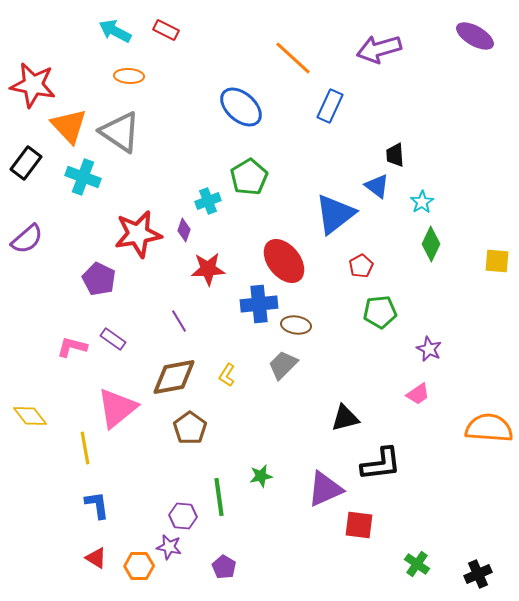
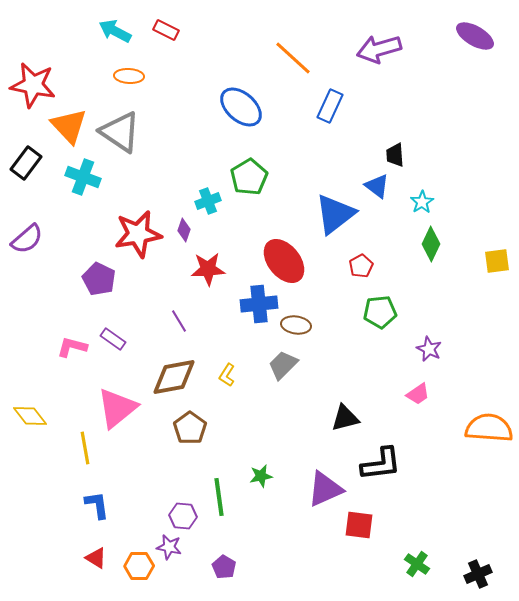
yellow square at (497, 261): rotated 12 degrees counterclockwise
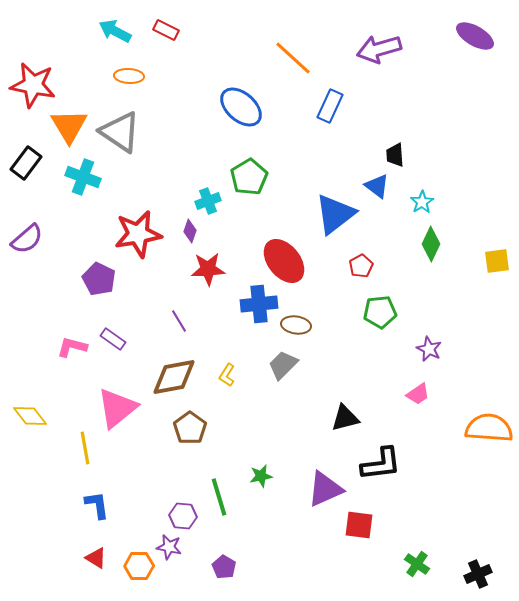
orange triangle at (69, 126): rotated 12 degrees clockwise
purple diamond at (184, 230): moved 6 px right, 1 px down
green line at (219, 497): rotated 9 degrees counterclockwise
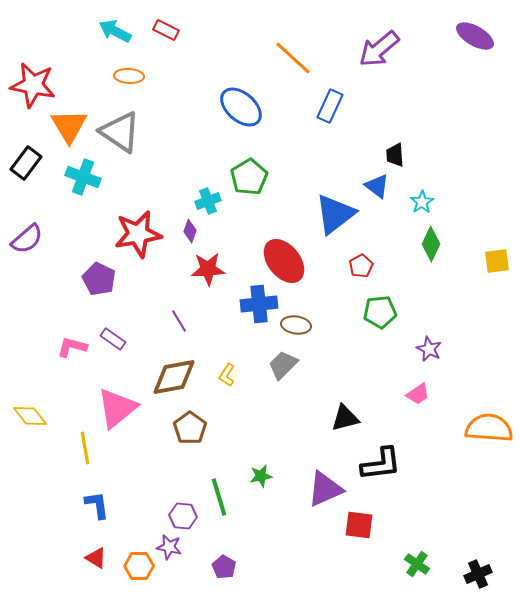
purple arrow at (379, 49): rotated 24 degrees counterclockwise
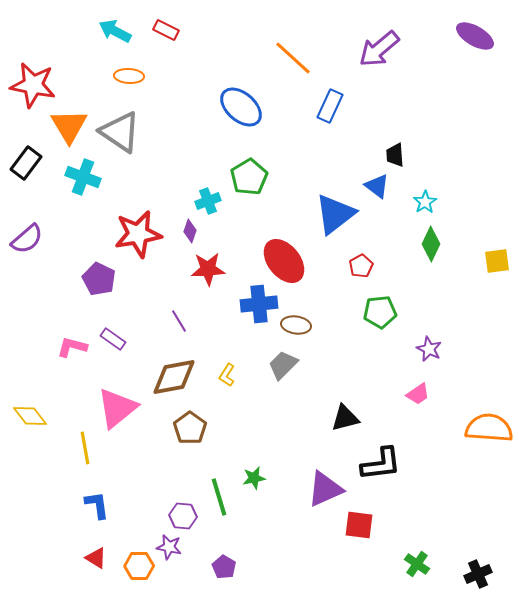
cyan star at (422, 202): moved 3 px right
green star at (261, 476): moved 7 px left, 2 px down
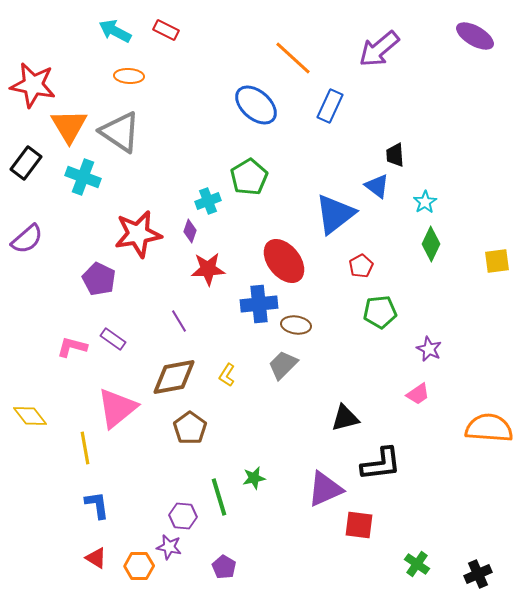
blue ellipse at (241, 107): moved 15 px right, 2 px up
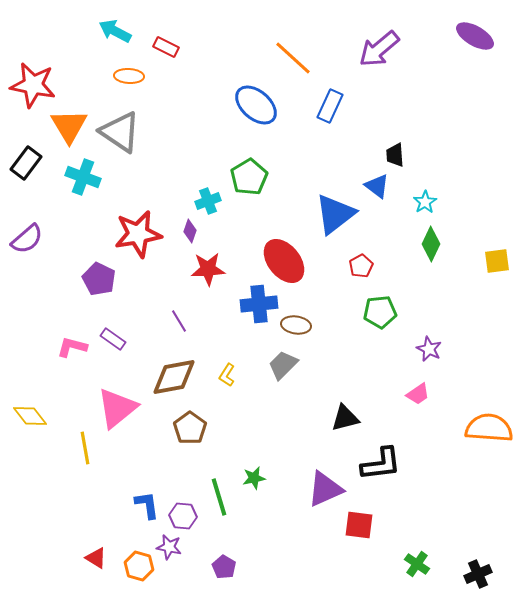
red rectangle at (166, 30): moved 17 px down
blue L-shape at (97, 505): moved 50 px right
orange hexagon at (139, 566): rotated 16 degrees clockwise
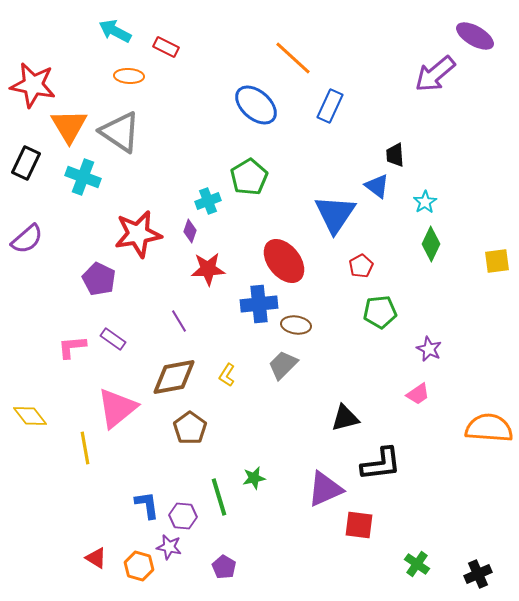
purple arrow at (379, 49): moved 56 px right, 25 px down
black rectangle at (26, 163): rotated 12 degrees counterclockwise
blue triangle at (335, 214): rotated 18 degrees counterclockwise
pink L-shape at (72, 347): rotated 20 degrees counterclockwise
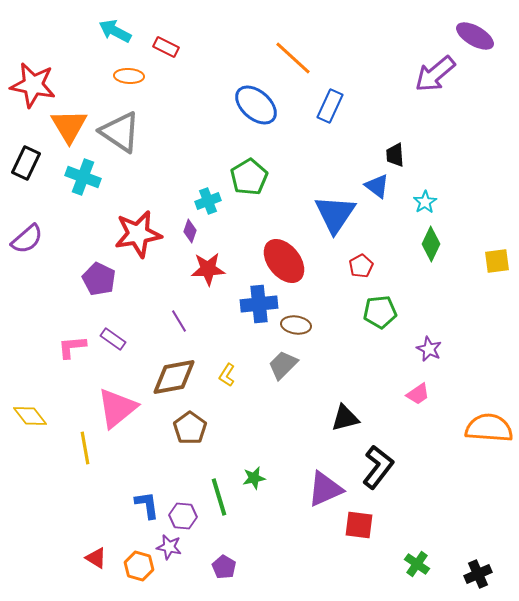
black L-shape at (381, 464): moved 3 px left, 3 px down; rotated 45 degrees counterclockwise
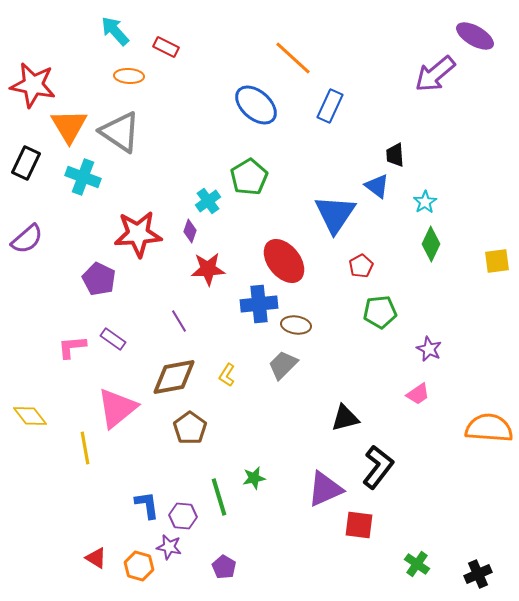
cyan arrow at (115, 31): rotated 20 degrees clockwise
cyan cross at (208, 201): rotated 15 degrees counterclockwise
red star at (138, 234): rotated 6 degrees clockwise
